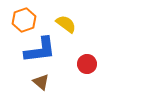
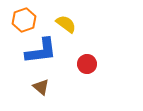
blue L-shape: moved 1 px right, 1 px down
brown triangle: moved 5 px down
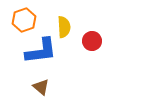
yellow semicircle: moved 2 px left, 3 px down; rotated 50 degrees clockwise
red circle: moved 5 px right, 23 px up
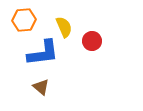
orange hexagon: rotated 15 degrees clockwise
yellow semicircle: rotated 20 degrees counterclockwise
blue L-shape: moved 2 px right, 2 px down
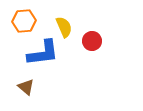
orange hexagon: moved 1 px down
brown triangle: moved 15 px left
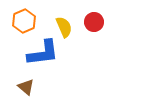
orange hexagon: rotated 20 degrees counterclockwise
red circle: moved 2 px right, 19 px up
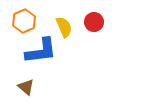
blue L-shape: moved 2 px left, 2 px up
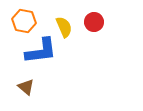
orange hexagon: rotated 25 degrees counterclockwise
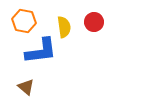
yellow semicircle: rotated 15 degrees clockwise
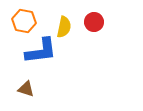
yellow semicircle: rotated 20 degrees clockwise
brown triangle: moved 2 px down; rotated 24 degrees counterclockwise
